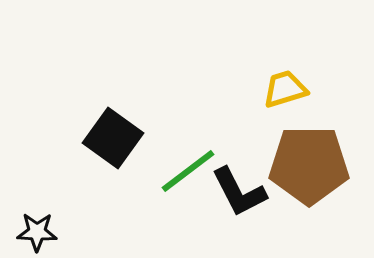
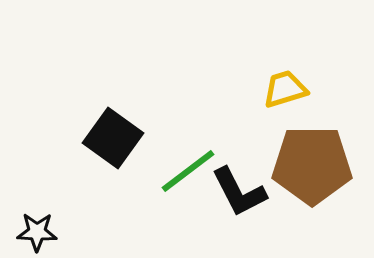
brown pentagon: moved 3 px right
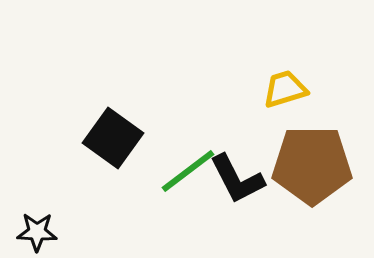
black L-shape: moved 2 px left, 13 px up
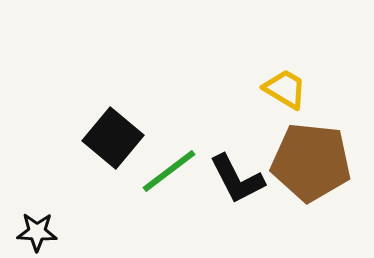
yellow trapezoid: rotated 48 degrees clockwise
black square: rotated 4 degrees clockwise
brown pentagon: moved 1 px left, 3 px up; rotated 6 degrees clockwise
green line: moved 19 px left
